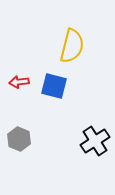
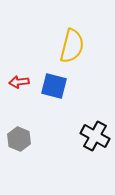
black cross: moved 5 px up; rotated 28 degrees counterclockwise
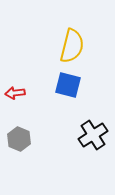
red arrow: moved 4 px left, 11 px down
blue square: moved 14 px right, 1 px up
black cross: moved 2 px left, 1 px up; rotated 28 degrees clockwise
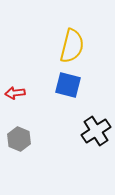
black cross: moved 3 px right, 4 px up
